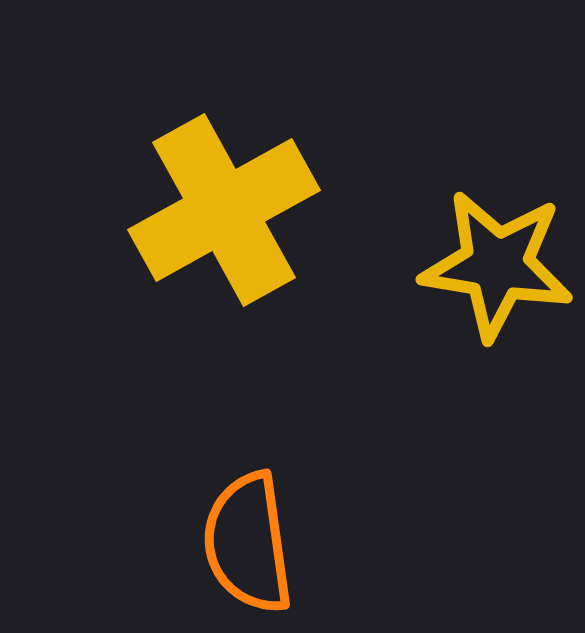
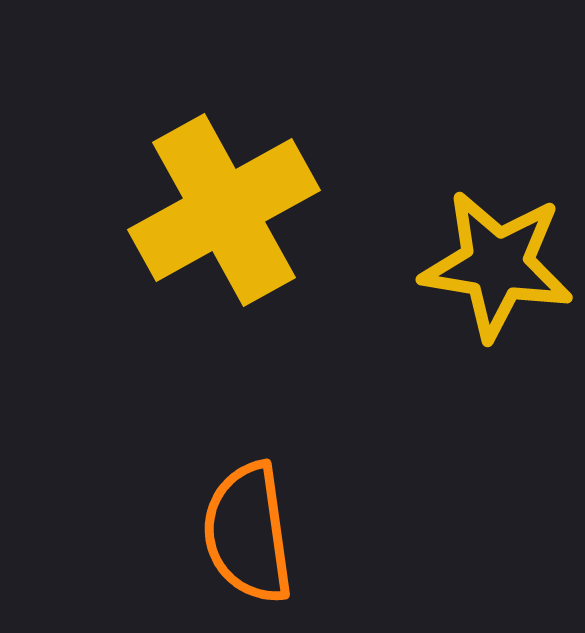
orange semicircle: moved 10 px up
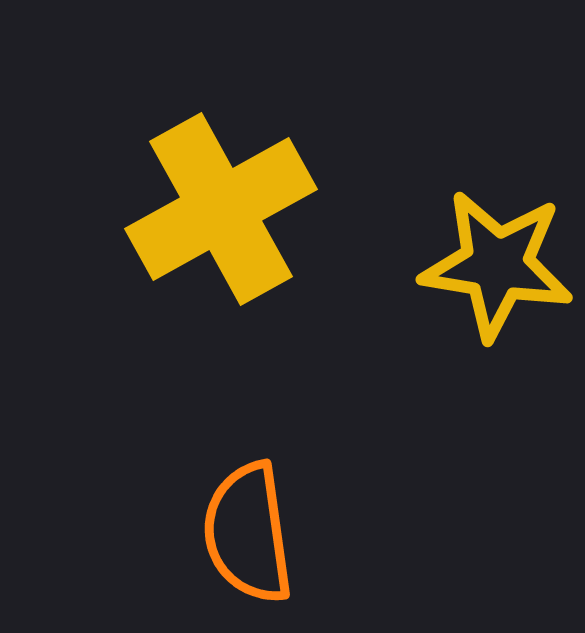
yellow cross: moved 3 px left, 1 px up
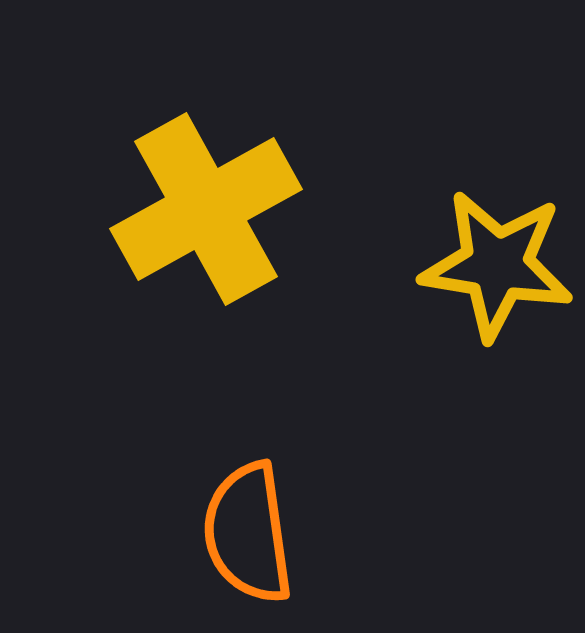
yellow cross: moved 15 px left
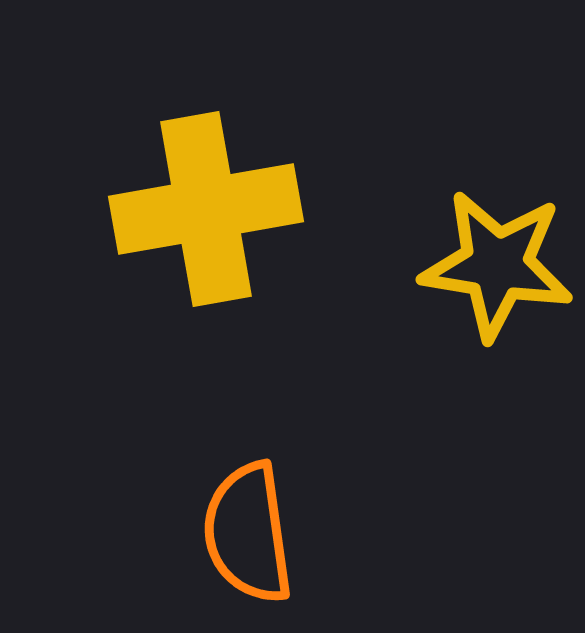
yellow cross: rotated 19 degrees clockwise
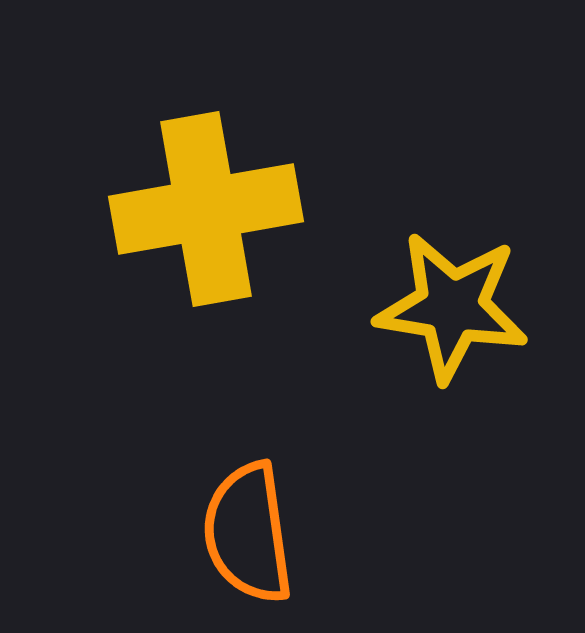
yellow star: moved 45 px left, 42 px down
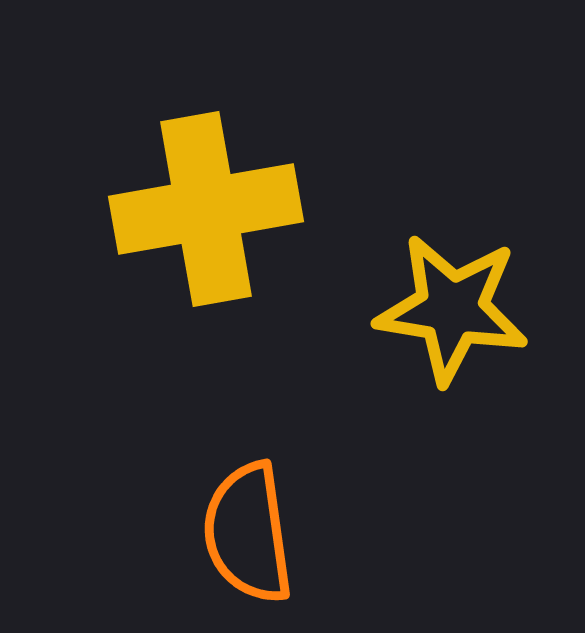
yellow star: moved 2 px down
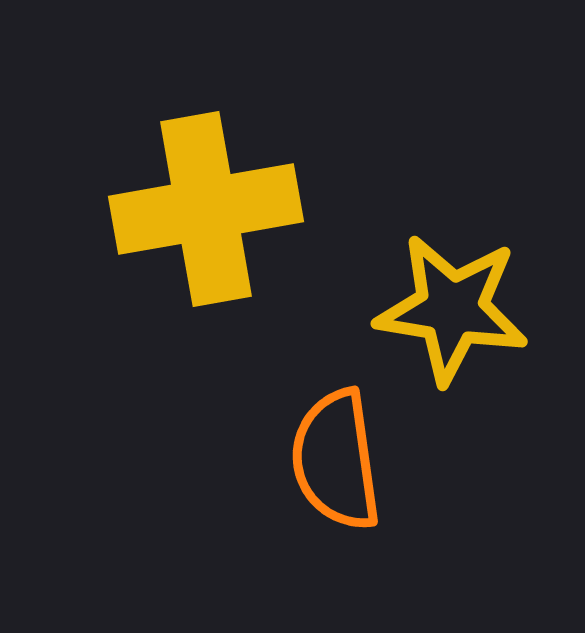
orange semicircle: moved 88 px right, 73 px up
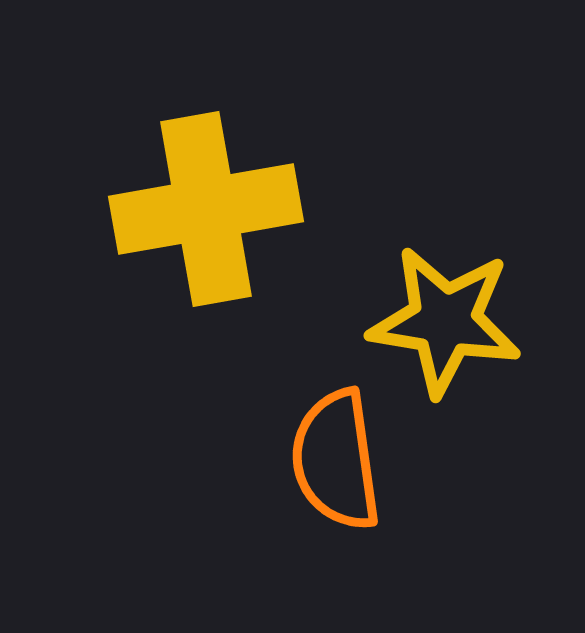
yellow star: moved 7 px left, 12 px down
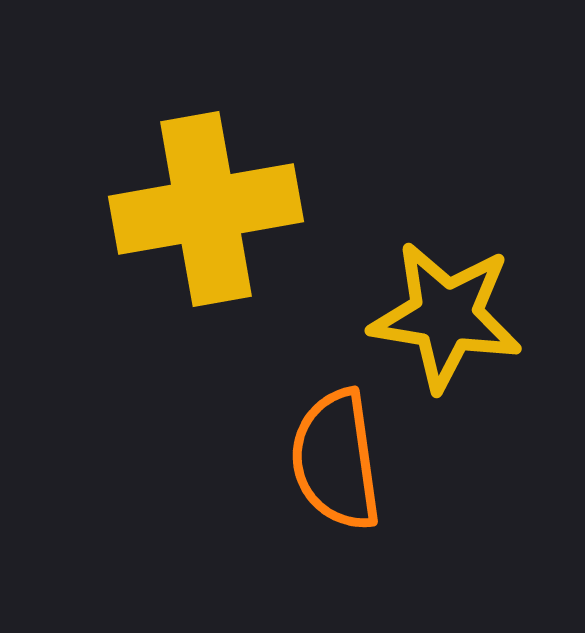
yellow star: moved 1 px right, 5 px up
